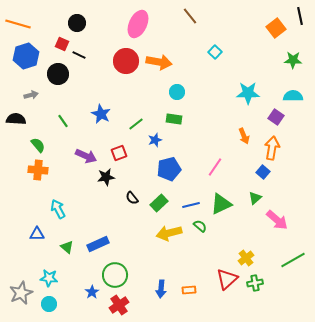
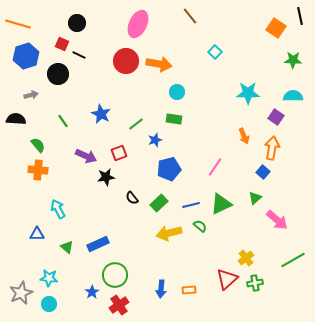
orange square at (276, 28): rotated 18 degrees counterclockwise
orange arrow at (159, 62): moved 2 px down
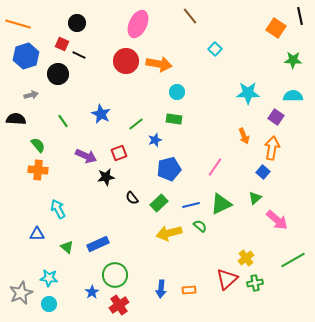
cyan square at (215, 52): moved 3 px up
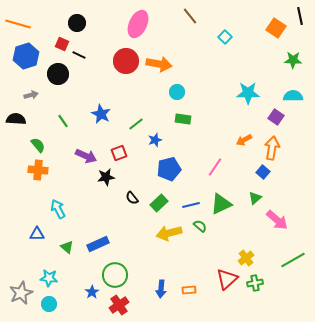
cyan square at (215, 49): moved 10 px right, 12 px up
green rectangle at (174, 119): moved 9 px right
orange arrow at (244, 136): moved 4 px down; rotated 84 degrees clockwise
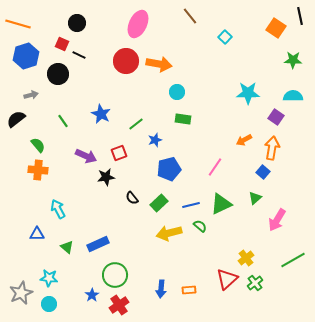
black semicircle at (16, 119): rotated 42 degrees counterclockwise
pink arrow at (277, 220): rotated 80 degrees clockwise
green cross at (255, 283): rotated 28 degrees counterclockwise
blue star at (92, 292): moved 3 px down
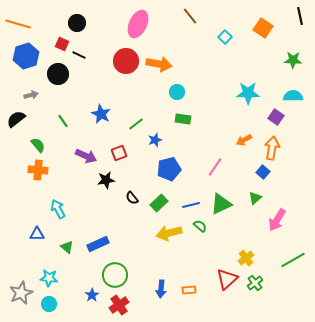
orange square at (276, 28): moved 13 px left
black star at (106, 177): moved 3 px down
